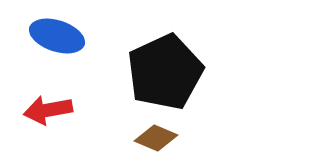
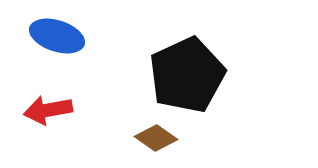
black pentagon: moved 22 px right, 3 px down
brown diamond: rotated 12 degrees clockwise
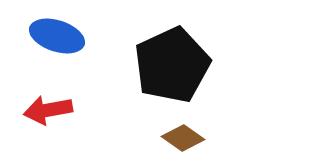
black pentagon: moved 15 px left, 10 px up
brown diamond: moved 27 px right
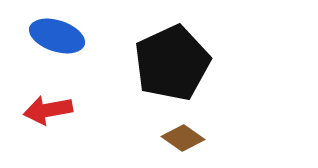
black pentagon: moved 2 px up
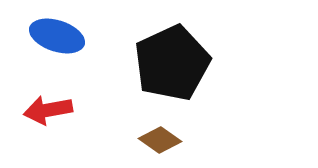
brown diamond: moved 23 px left, 2 px down
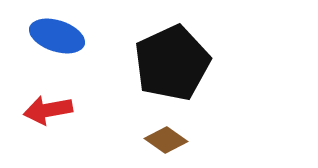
brown diamond: moved 6 px right
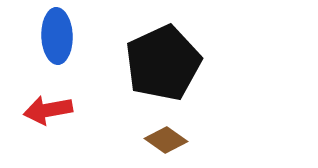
blue ellipse: rotated 70 degrees clockwise
black pentagon: moved 9 px left
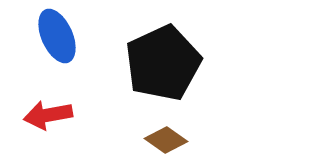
blue ellipse: rotated 22 degrees counterclockwise
red arrow: moved 5 px down
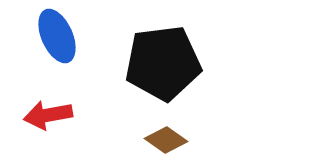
black pentagon: rotated 18 degrees clockwise
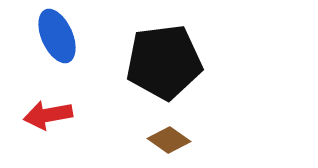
black pentagon: moved 1 px right, 1 px up
brown diamond: moved 3 px right
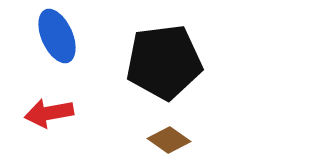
red arrow: moved 1 px right, 2 px up
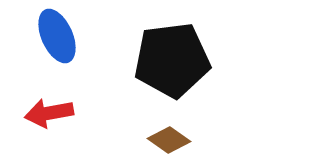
black pentagon: moved 8 px right, 2 px up
